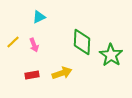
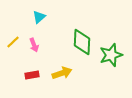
cyan triangle: rotated 16 degrees counterclockwise
green star: rotated 20 degrees clockwise
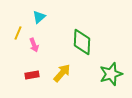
yellow line: moved 5 px right, 9 px up; rotated 24 degrees counterclockwise
green star: moved 19 px down
yellow arrow: rotated 30 degrees counterclockwise
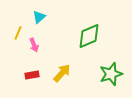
green diamond: moved 7 px right, 6 px up; rotated 64 degrees clockwise
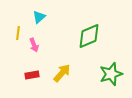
yellow line: rotated 16 degrees counterclockwise
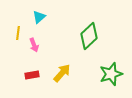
green diamond: rotated 20 degrees counterclockwise
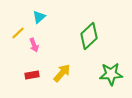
yellow line: rotated 40 degrees clockwise
green star: rotated 15 degrees clockwise
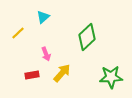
cyan triangle: moved 4 px right
green diamond: moved 2 px left, 1 px down
pink arrow: moved 12 px right, 9 px down
green star: moved 3 px down
